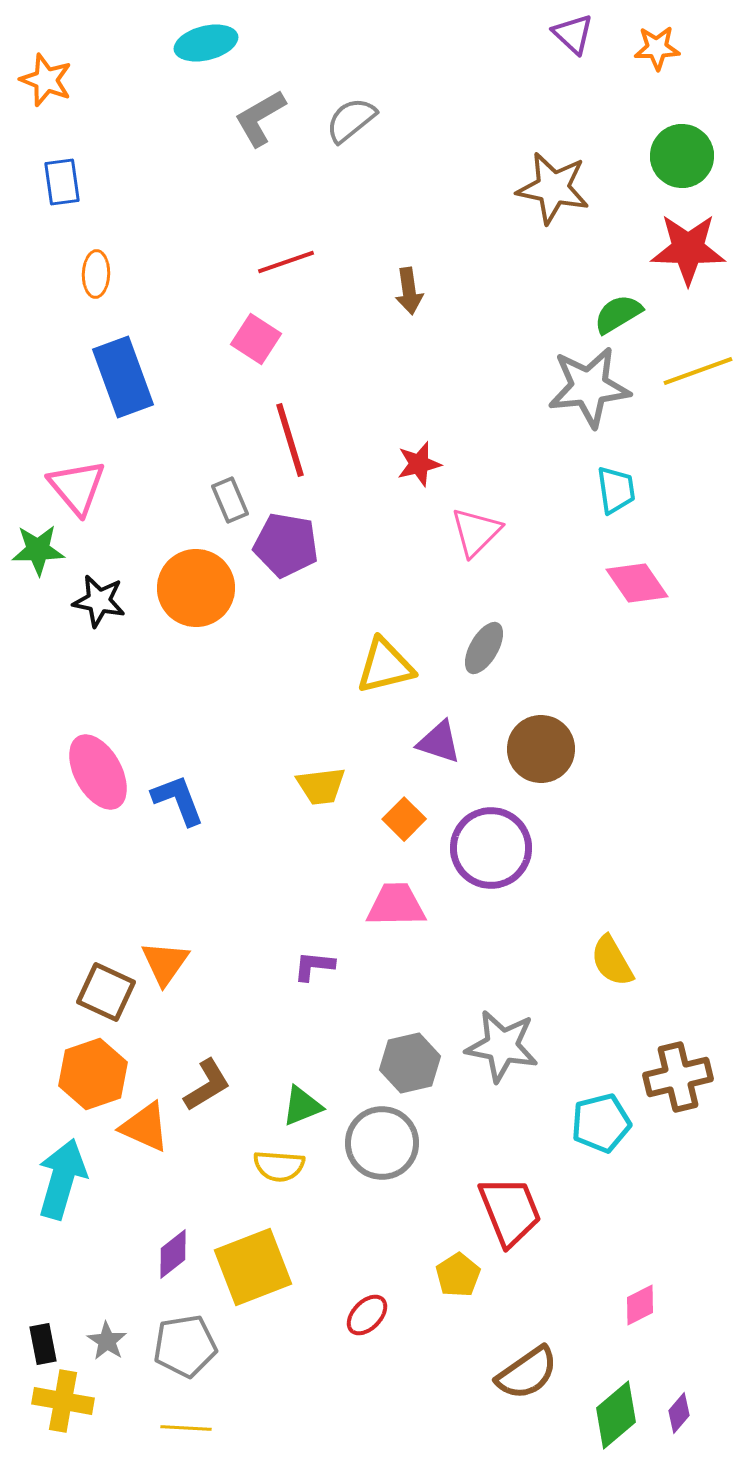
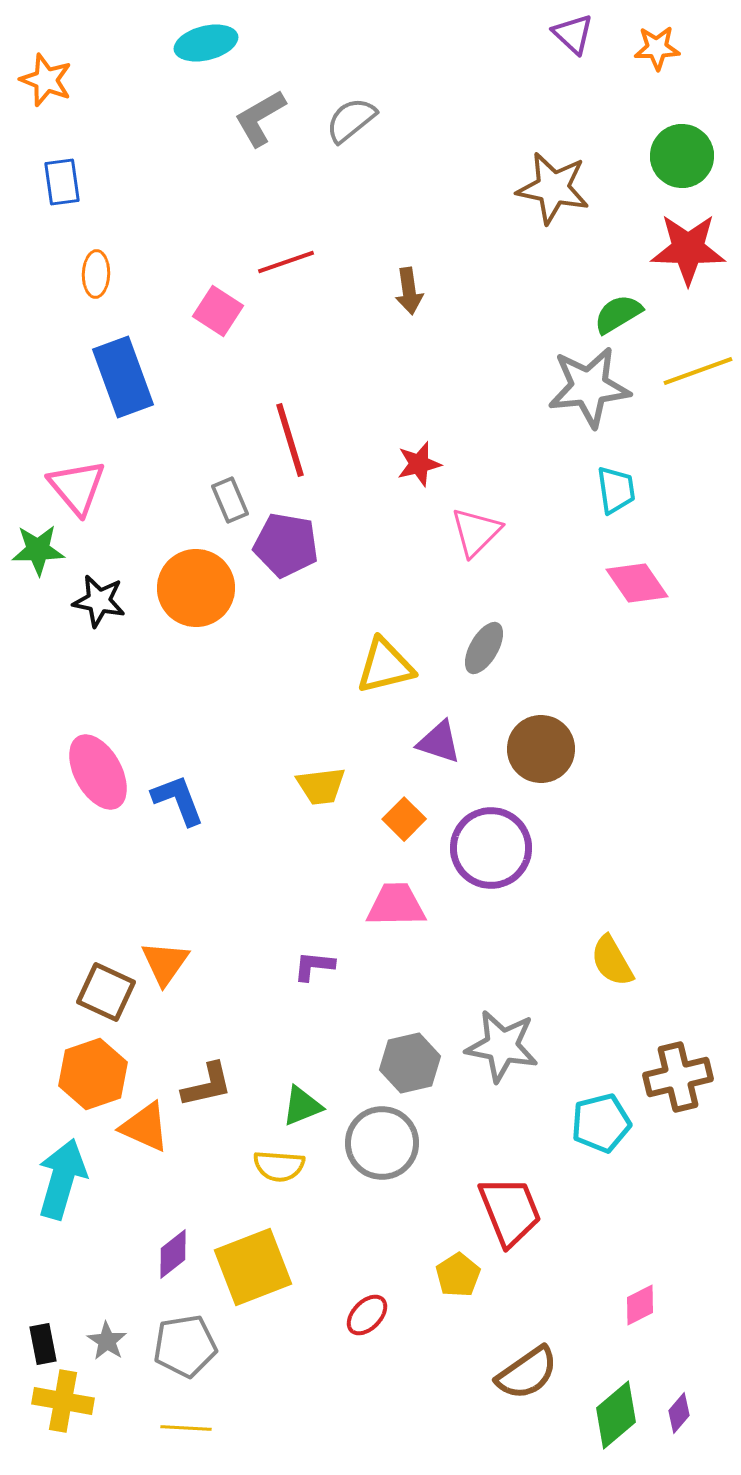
pink square at (256, 339): moved 38 px left, 28 px up
brown L-shape at (207, 1085): rotated 18 degrees clockwise
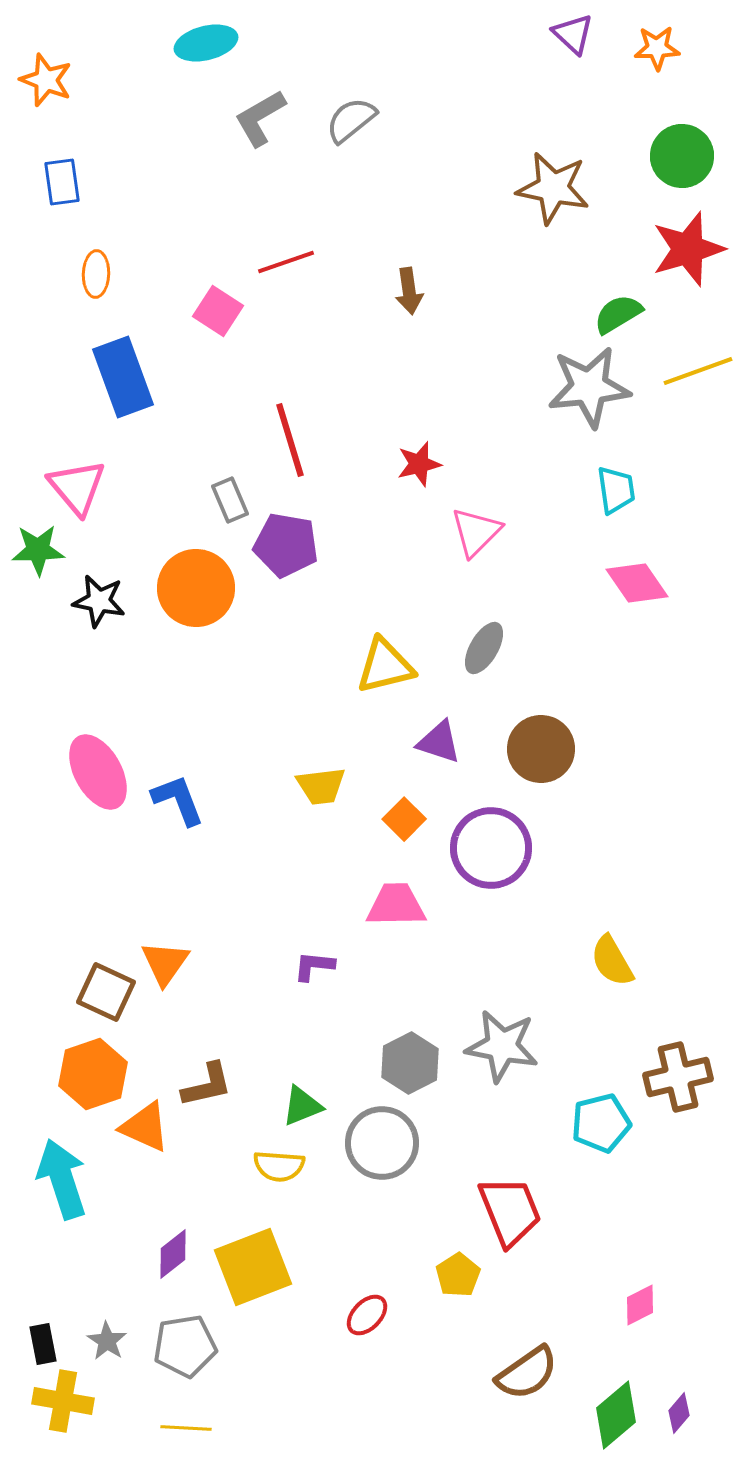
red star at (688, 249): rotated 18 degrees counterclockwise
gray hexagon at (410, 1063): rotated 14 degrees counterclockwise
cyan arrow at (62, 1179): rotated 34 degrees counterclockwise
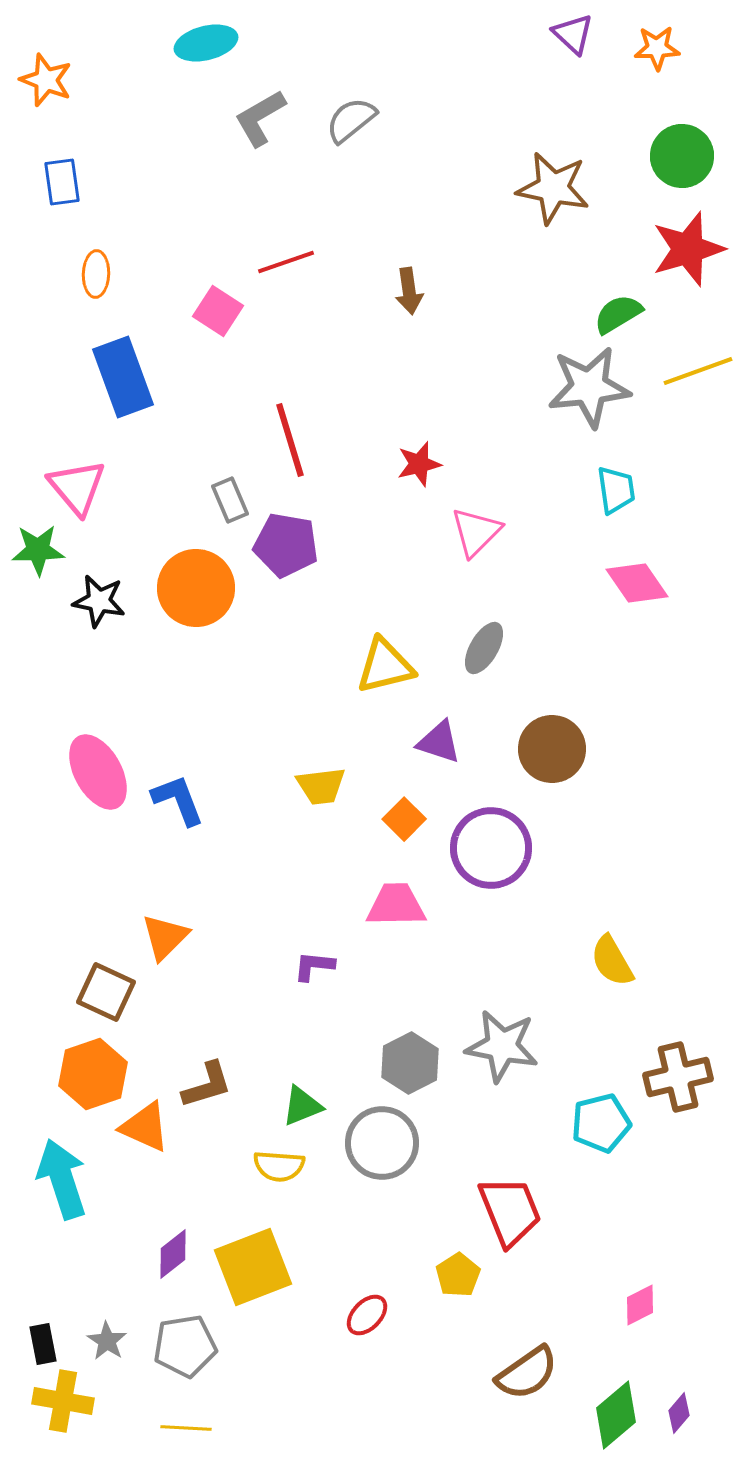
brown circle at (541, 749): moved 11 px right
orange triangle at (165, 963): moved 26 px up; rotated 10 degrees clockwise
brown L-shape at (207, 1085): rotated 4 degrees counterclockwise
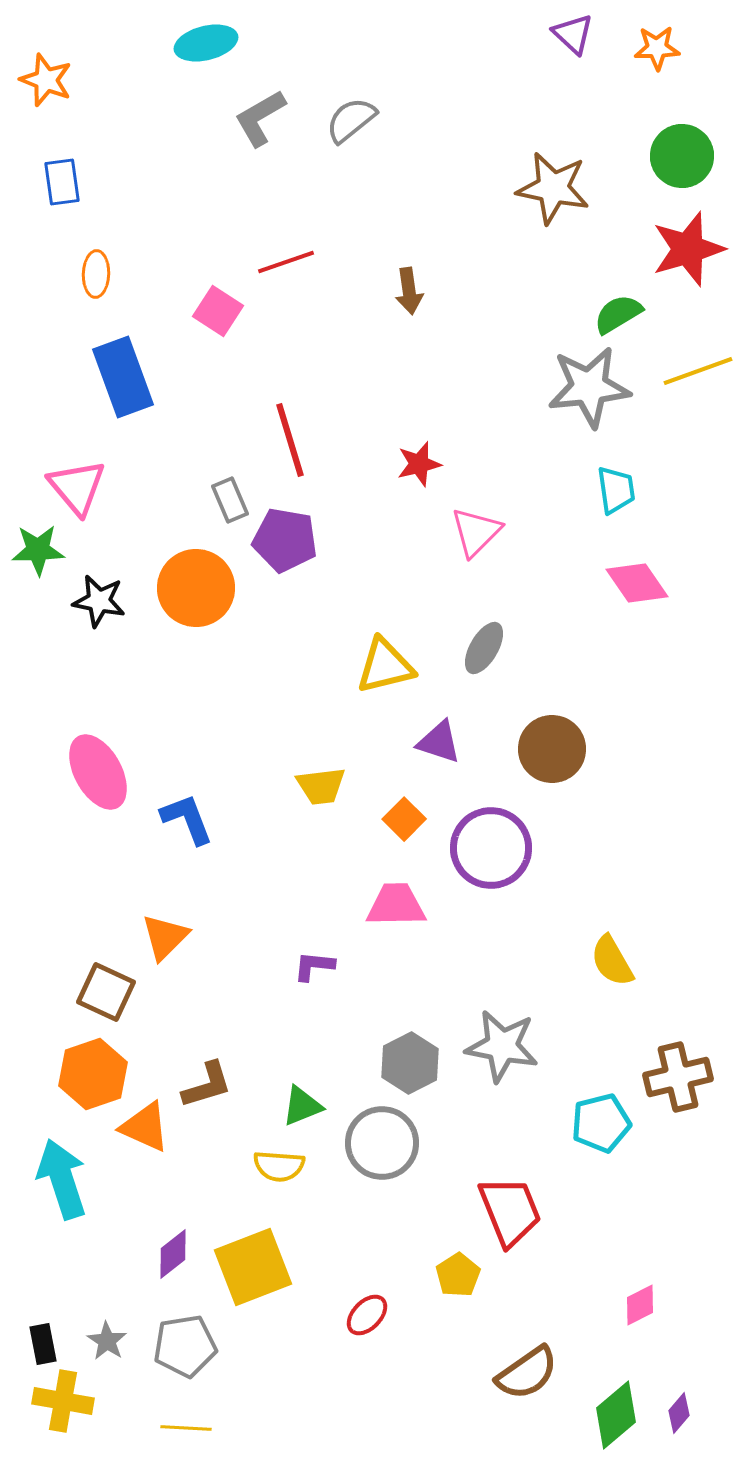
purple pentagon at (286, 545): moved 1 px left, 5 px up
blue L-shape at (178, 800): moved 9 px right, 19 px down
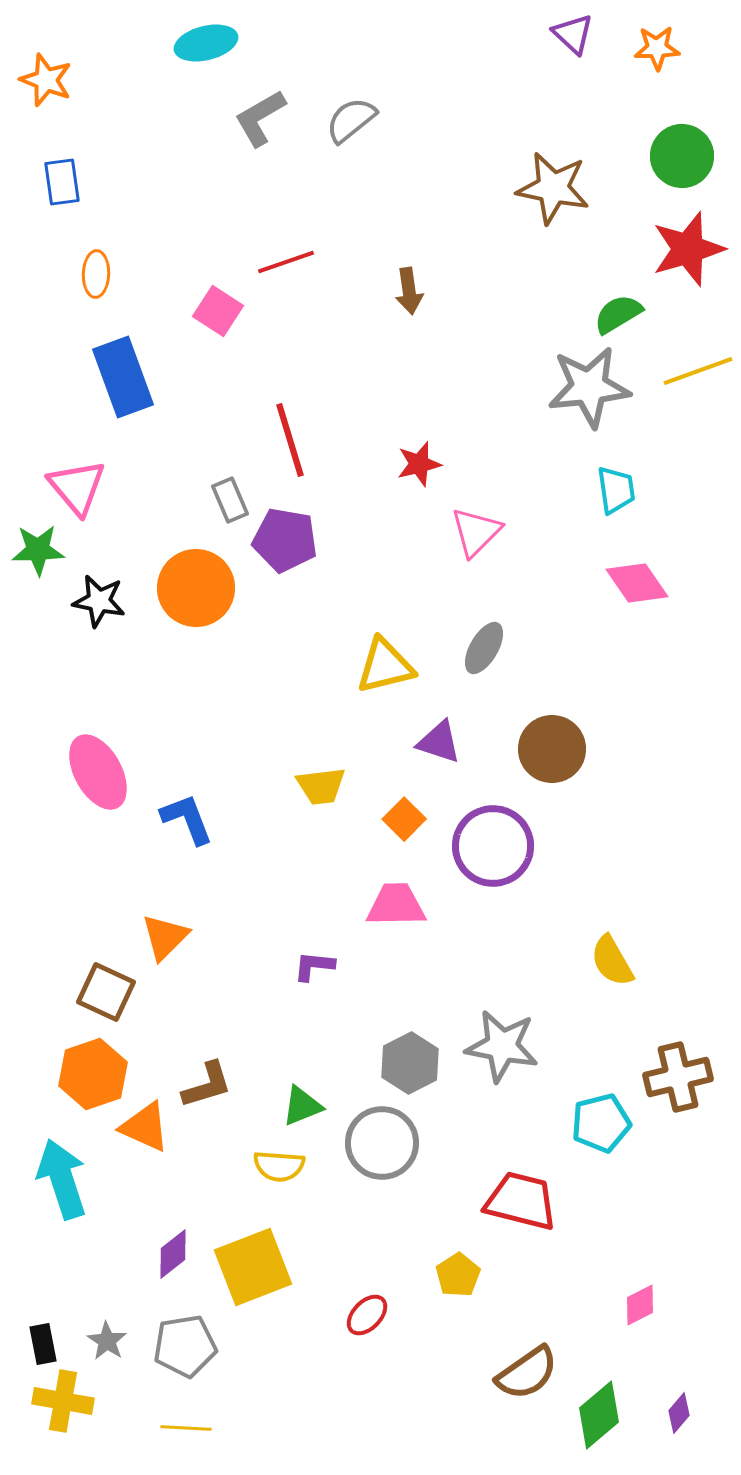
purple circle at (491, 848): moved 2 px right, 2 px up
red trapezoid at (510, 1211): moved 11 px right, 10 px up; rotated 54 degrees counterclockwise
green diamond at (616, 1415): moved 17 px left
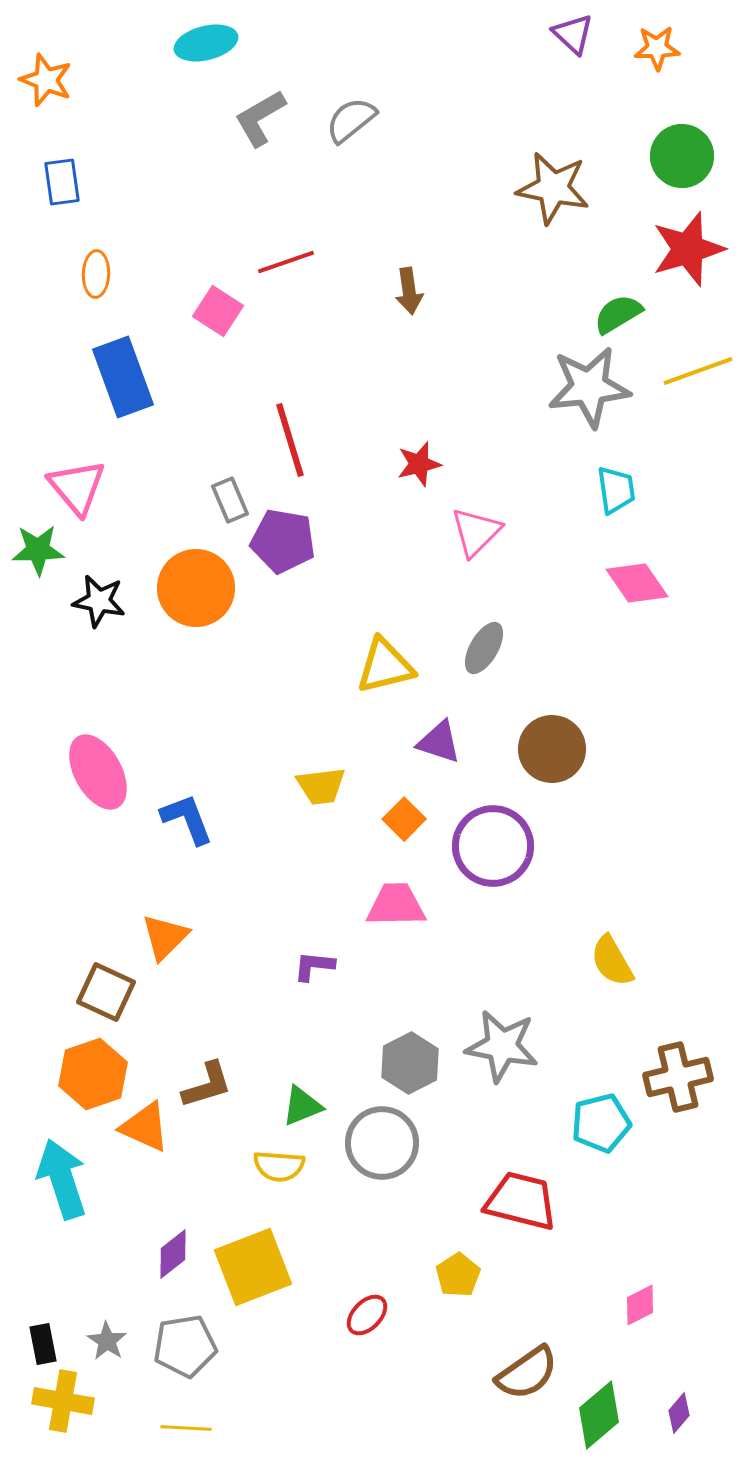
purple pentagon at (285, 540): moved 2 px left, 1 px down
